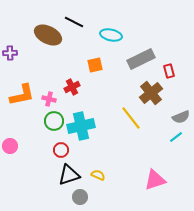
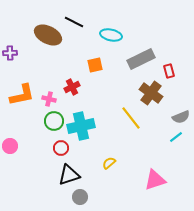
brown cross: rotated 15 degrees counterclockwise
red circle: moved 2 px up
yellow semicircle: moved 11 px right, 12 px up; rotated 64 degrees counterclockwise
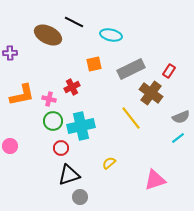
gray rectangle: moved 10 px left, 10 px down
orange square: moved 1 px left, 1 px up
red rectangle: rotated 48 degrees clockwise
green circle: moved 1 px left
cyan line: moved 2 px right, 1 px down
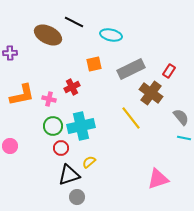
gray semicircle: rotated 108 degrees counterclockwise
green circle: moved 5 px down
cyan line: moved 6 px right; rotated 48 degrees clockwise
yellow semicircle: moved 20 px left, 1 px up
pink triangle: moved 3 px right, 1 px up
gray circle: moved 3 px left
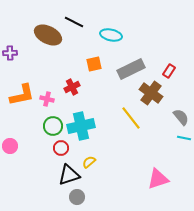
pink cross: moved 2 px left
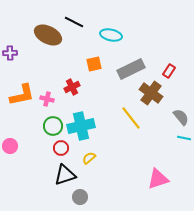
yellow semicircle: moved 4 px up
black triangle: moved 4 px left
gray circle: moved 3 px right
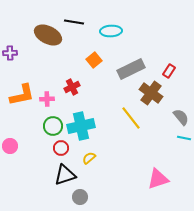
black line: rotated 18 degrees counterclockwise
cyan ellipse: moved 4 px up; rotated 15 degrees counterclockwise
orange square: moved 4 px up; rotated 28 degrees counterclockwise
pink cross: rotated 16 degrees counterclockwise
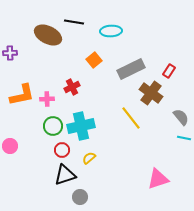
red circle: moved 1 px right, 2 px down
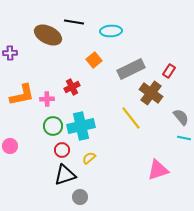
pink triangle: moved 9 px up
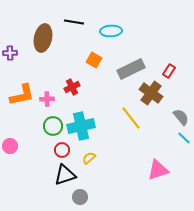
brown ellipse: moved 5 px left, 3 px down; rotated 76 degrees clockwise
orange square: rotated 21 degrees counterclockwise
cyan line: rotated 32 degrees clockwise
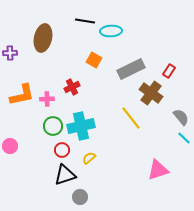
black line: moved 11 px right, 1 px up
